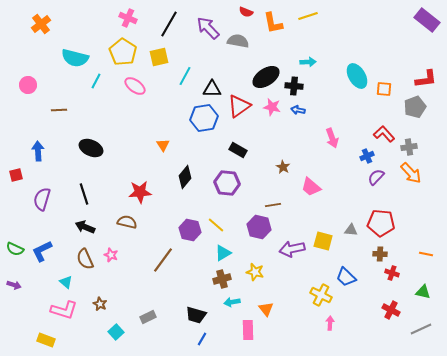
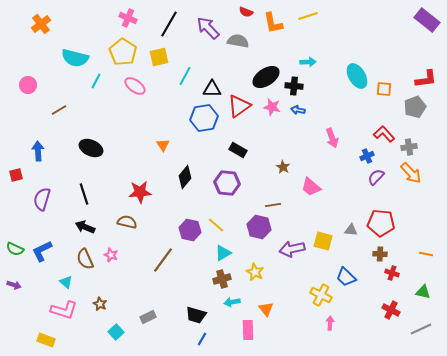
brown line at (59, 110): rotated 28 degrees counterclockwise
yellow star at (255, 272): rotated 12 degrees clockwise
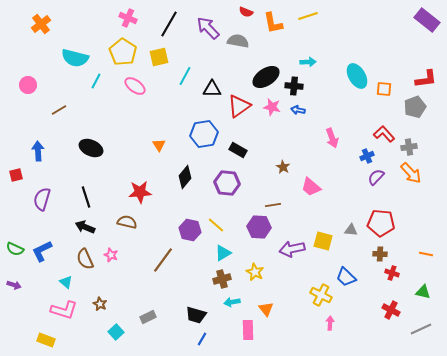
blue hexagon at (204, 118): moved 16 px down
orange triangle at (163, 145): moved 4 px left
black line at (84, 194): moved 2 px right, 3 px down
purple hexagon at (259, 227): rotated 10 degrees counterclockwise
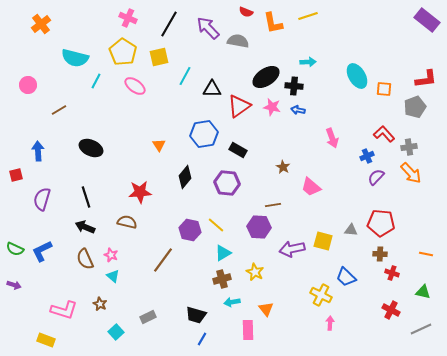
cyan triangle at (66, 282): moved 47 px right, 6 px up
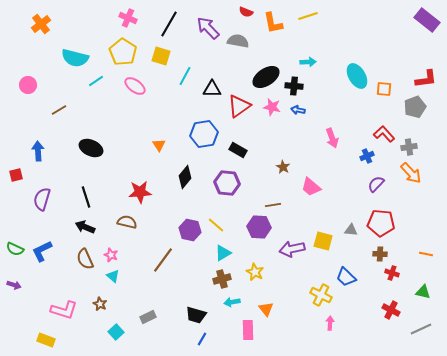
yellow square at (159, 57): moved 2 px right, 1 px up; rotated 30 degrees clockwise
cyan line at (96, 81): rotated 28 degrees clockwise
purple semicircle at (376, 177): moved 7 px down
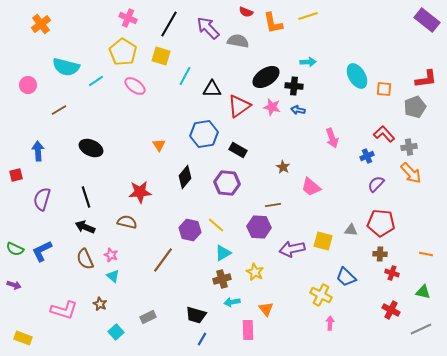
cyan semicircle at (75, 58): moved 9 px left, 9 px down
yellow rectangle at (46, 340): moved 23 px left, 2 px up
